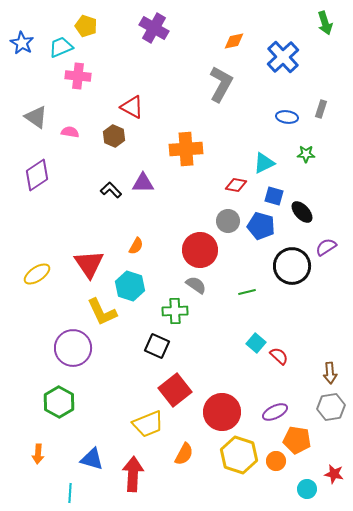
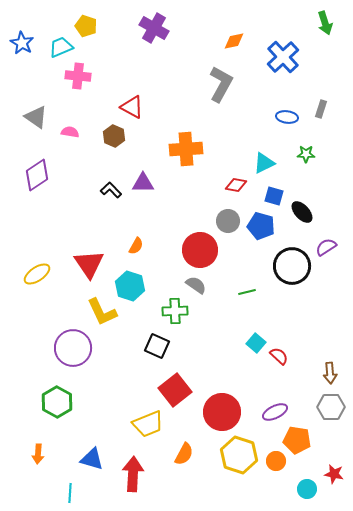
green hexagon at (59, 402): moved 2 px left
gray hexagon at (331, 407): rotated 8 degrees clockwise
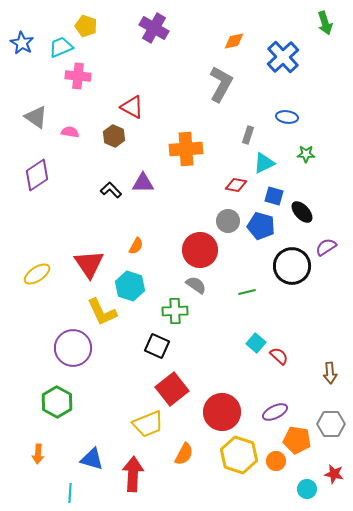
gray rectangle at (321, 109): moved 73 px left, 26 px down
red square at (175, 390): moved 3 px left, 1 px up
gray hexagon at (331, 407): moved 17 px down
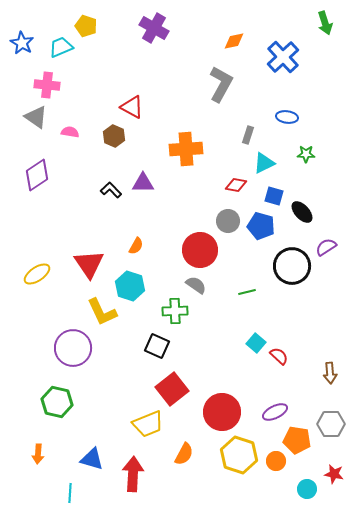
pink cross at (78, 76): moved 31 px left, 9 px down
green hexagon at (57, 402): rotated 16 degrees counterclockwise
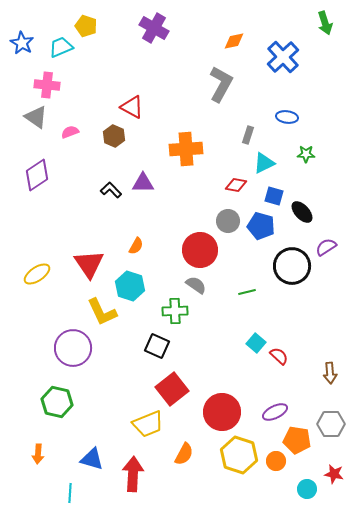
pink semicircle at (70, 132): rotated 30 degrees counterclockwise
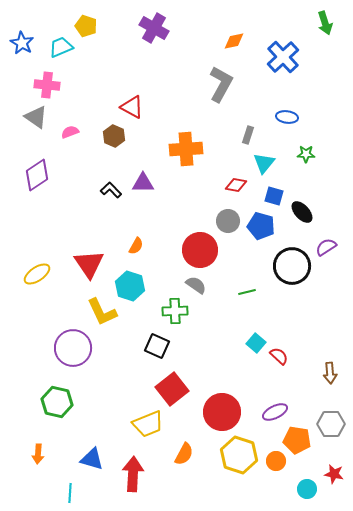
cyan triangle at (264, 163): rotated 25 degrees counterclockwise
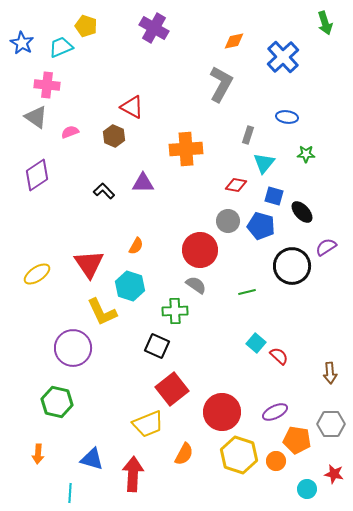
black L-shape at (111, 190): moved 7 px left, 1 px down
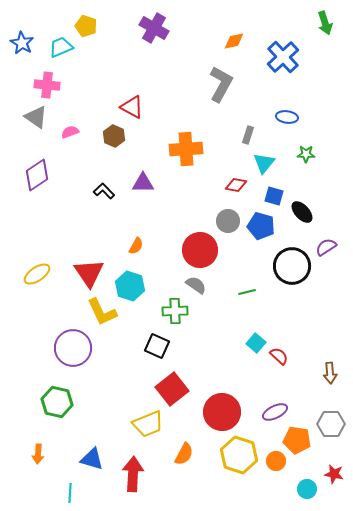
red triangle at (89, 264): moved 9 px down
